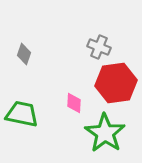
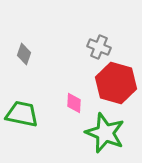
red hexagon: rotated 24 degrees clockwise
green star: rotated 12 degrees counterclockwise
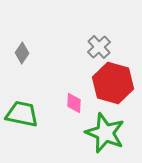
gray cross: rotated 25 degrees clockwise
gray diamond: moved 2 px left, 1 px up; rotated 15 degrees clockwise
red hexagon: moved 3 px left
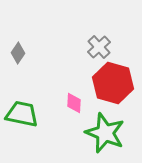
gray diamond: moved 4 px left
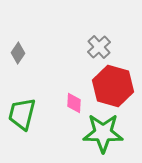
red hexagon: moved 3 px down
green trapezoid: rotated 88 degrees counterclockwise
green star: moved 2 px left; rotated 21 degrees counterclockwise
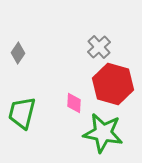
red hexagon: moved 2 px up
green trapezoid: moved 1 px up
green star: rotated 9 degrees clockwise
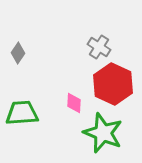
gray cross: rotated 15 degrees counterclockwise
red hexagon: rotated 9 degrees clockwise
green trapezoid: rotated 72 degrees clockwise
green star: rotated 12 degrees clockwise
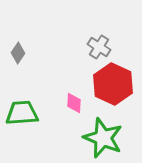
green star: moved 5 px down
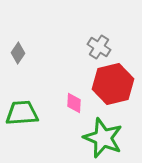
red hexagon: rotated 21 degrees clockwise
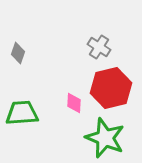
gray diamond: rotated 15 degrees counterclockwise
red hexagon: moved 2 px left, 4 px down
green star: moved 2 px right
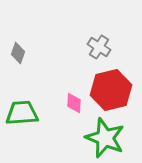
red hexagon: moved 2 px down
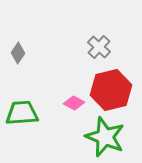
gray cross: rotated 10 degrees clockwise
gray diamond: rotated 15 degrees clockwise
pink diamond: rotated 65 degrees counterclockwise
green star: moved 1 px up
